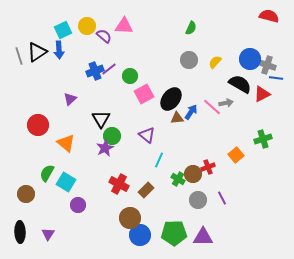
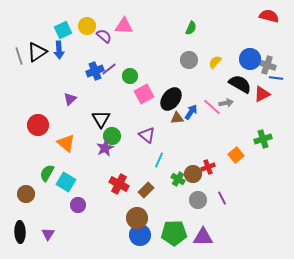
brown circle at (130, 218): moved 7 px right
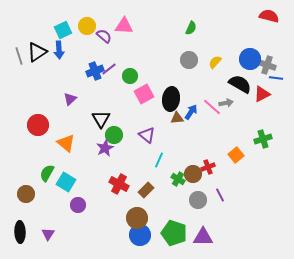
black ellipse at (171, 99): rotated 30 degrees counterclockwise
green circle at (112, 136): moved 2 px right, 1 px up
purple line at (222, 198): moved 2 px left, 3 px up
green pentagon at (174, 233): rotated 20 degrees clockwise
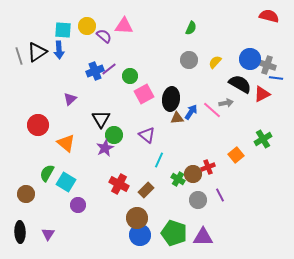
cyan square at (63, 30): rotated 30 degrees clockwise
pink line at (212, 107): moved 3 px down
green cross at (263, 139): rotated 12 degrees counterclockwise
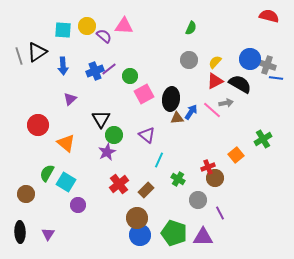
blue arrow at (59, 50): moved 4 px right, 16 px down
red triangle at (262, 94): moved 47 px left, 13 px up
purple star at (105, 148): moved 2 px right, 4 px down
brown circle at (193, 174): moved 22 px right, 4 px down
red cross at (119, 184): rotated 24 degrees clockwise
purple line at (220, 195): moved 18 px down
